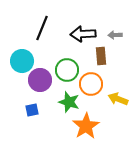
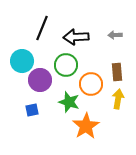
black arrow: moved 7 px left, 3 px down
brown rectangle: moved 16 px right, 16 px down
green circle: moved 1 px left, 5 px up
yellow arrow: rotated 78 degrees clockwise
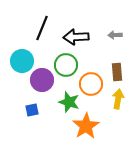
purple circle: moved 2 px right
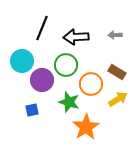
brown rectangle: rotated 54 degrees counterclockwise
yellow arrow: rotated 48 degrees clockwise
orange star: moved 1 px down
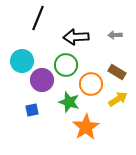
black line: moved 4 px left, 10 px up
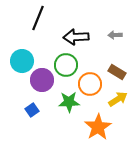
orange circle: moved 1 px left
green star: rotated 20 degrees counterclockwise
blue square: rotated 24 degrees counterclockwise
orange star: moved 12 px right
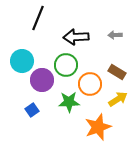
orange star: rotated 12 degrees clockwise
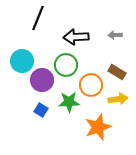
orange circle: moved 1 px right, 1 px down
yellow arrow: rotated 24 degrees clockwise
blue square: moved 9 px right; rotated 24 degrees counterclockwise
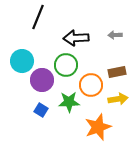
black line: moved 1 px up
black arrow: moved 1 px down
brown rectangle: rotated 42 degrees counterclockwise
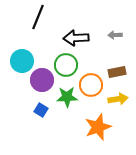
green star: moved 2 px left, 5 px up
